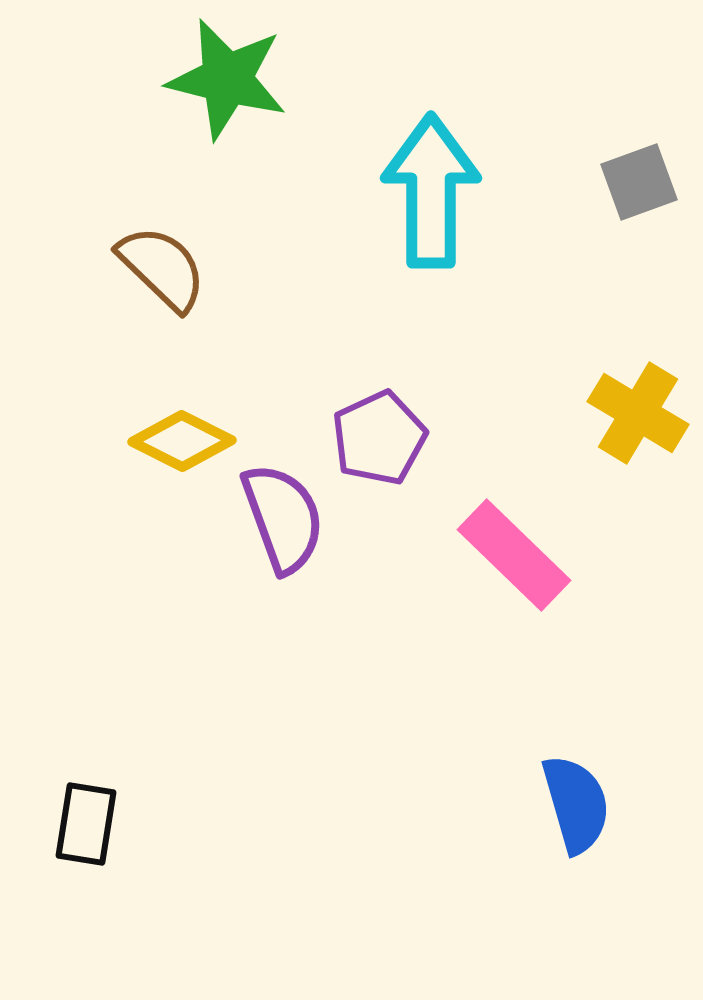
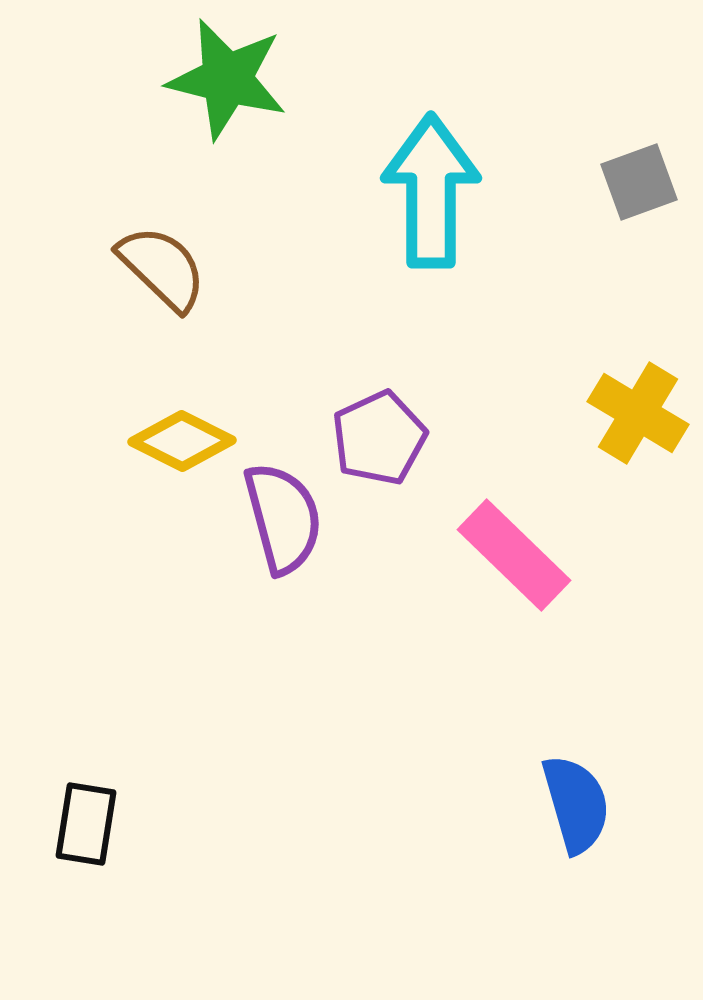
purple semicircle: rotated 5 degrees clockwise
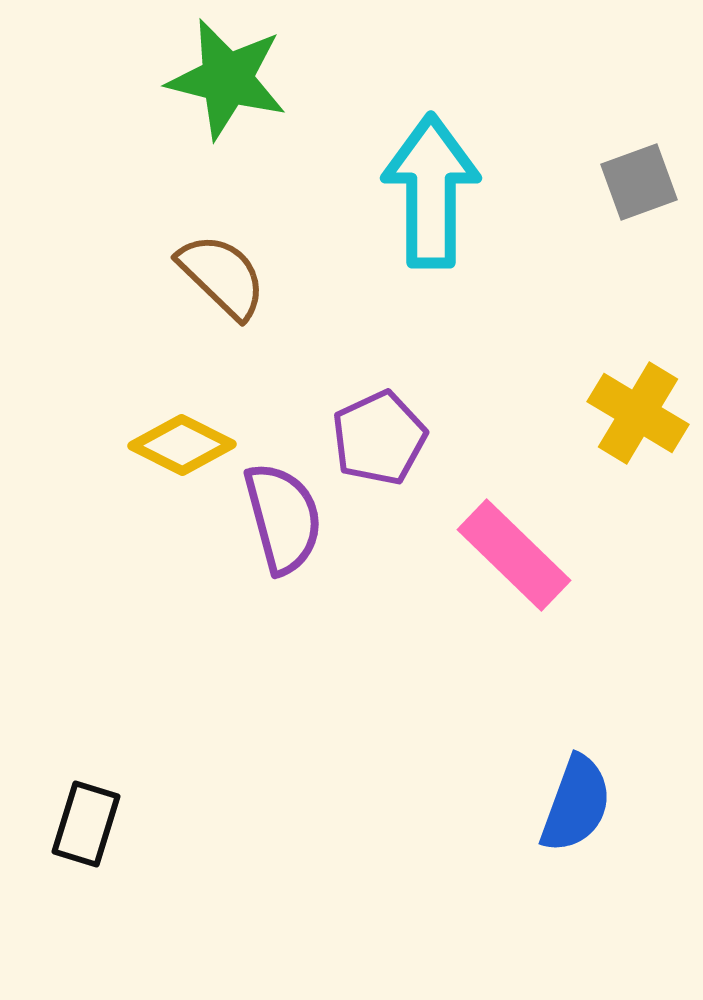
brown semicircle: moved 60 px right, 8 px down
yellow diamond: moved 4 px down
blue semicircle: rotated 36 degrees clockwise
black rectangle: rotated 8 degrees clockwise
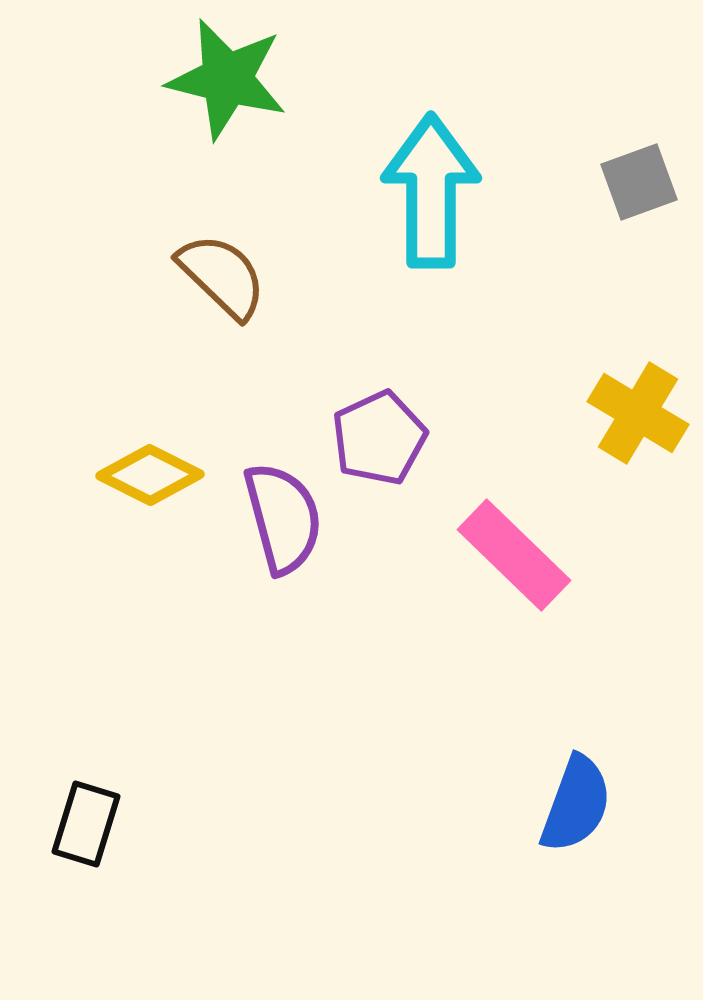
yellow diamond: moved 32 px left, 30 px down
